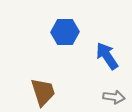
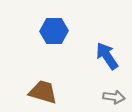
blue hexagon: moved 11 px left, 1 px up
brown trapezoid: rotated 56 degrees counterclockwise
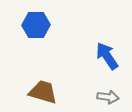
blue hexagon: moved 18 px left, 6 px up
gray arrow: moved 6 px left
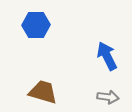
blue arrow: rotated 8 degrees clockwise
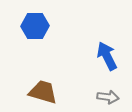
blue hexagon: moved 1 px left, 1 px down
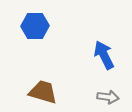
blue arrow: moved 3 px left, 1 px up
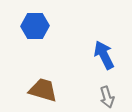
brown trapezoid: moved 2 px up
gray arrow: moved 1 px left; rotated 65 degrees clockwise
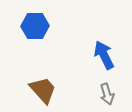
brown trapezoid: rotated 32 degrees clockwise
gray arrow: moved 3 px up
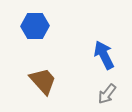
brown trapezoid: moved 9 px up
gray arrow: rotated 55 degrees clockwise
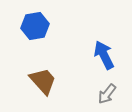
blue hexagon: rotated 8 degrees counterclockwise
